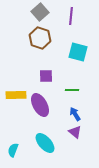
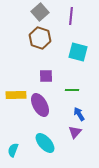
blue arrow: moved 4 px right
purple triangle: rotated 32 degrees clockwise
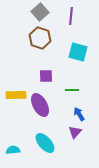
cyan semicircle: rotated 64 degrees clockwise
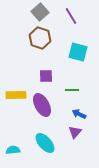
purple line: rotated 36 degrees counterclockwise
purple ellipse: moved 2 px right
blue arrow: rotated 32 degrees counterclockwise
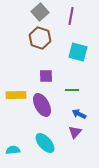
purple line: rotated 42 degrees clockwise
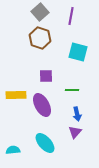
blue arrow: moved 2 px left; rotated 128 degrees counterclockwise
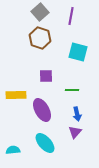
purple ellipse: moved 5 px down
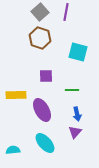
purple line: moved 5 px left, 4 px up
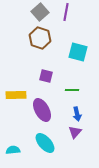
purple square: rotated 16 degrees clockwise
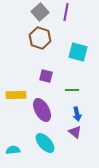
purple triangle: rotated 32 degrees counterclockwise
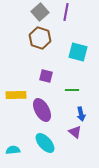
blue arrow: moved 4 px right
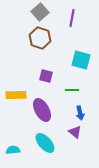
purple line: moved 6 px right, 6 px down
cyan square: moved 3 px right, 8 px down
blue arrow: moved 1 px left, 1 px up
